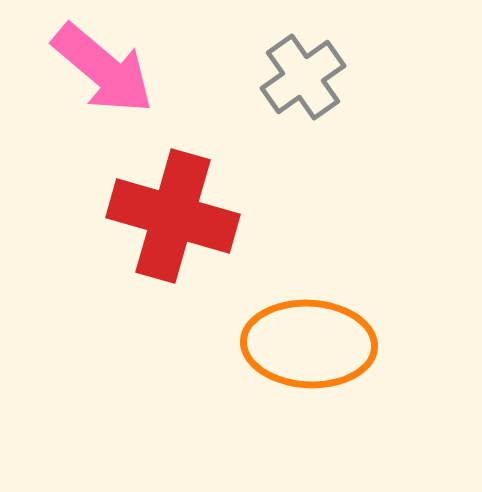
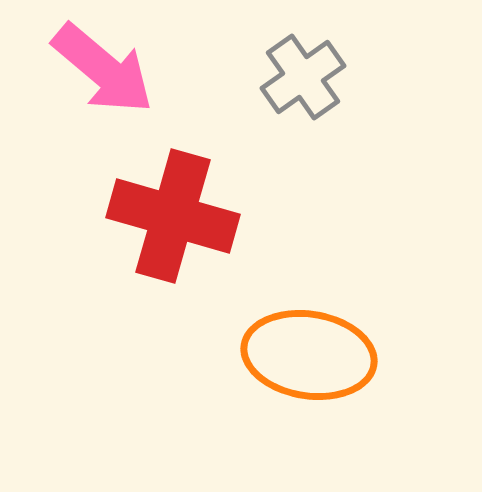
orange ellipse: moved 11 px down; rotated 6 degrees clockwise
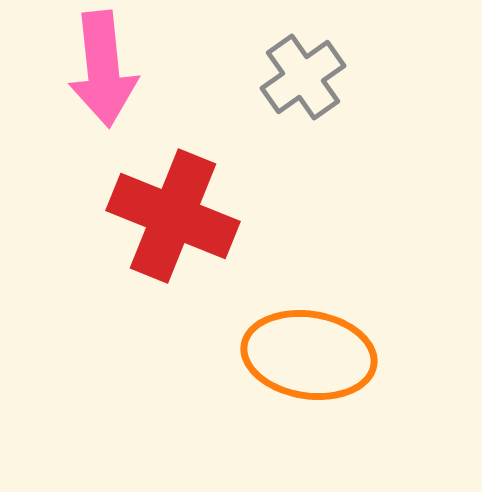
pink arrow: rotated 44 degrees clockwise
red cross: rotated 6 degrees clockwise
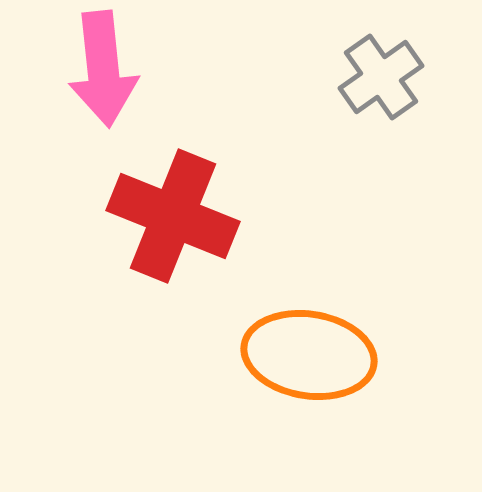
gray cross: moved 78 px right
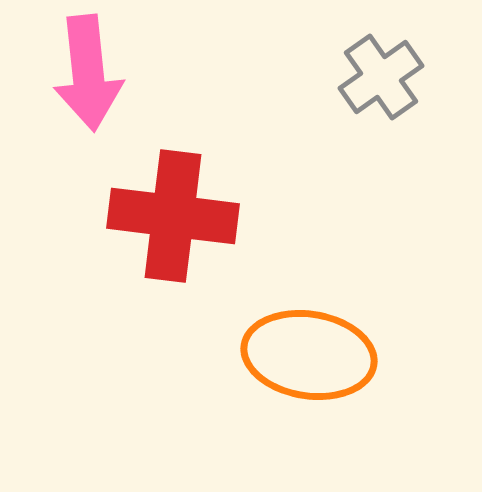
pink arrow: moved 15 px left, 4 px down
red cross: rotated 15 degrees counterclockwise
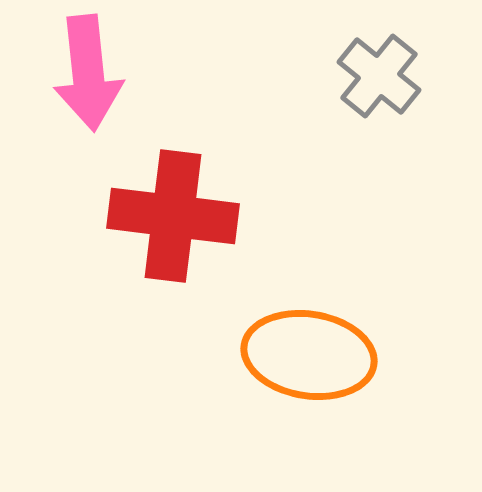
gray cross: moved 2 px left, 1 px up; rotated 16 degrees counterclockwise
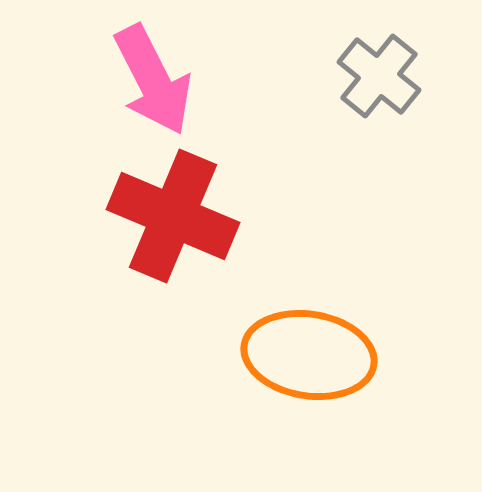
pink arrow: moved 65 px right, 7 px down; rotated 21 degrees counterclockwise
red cross: rotated 16 degrees clockwise
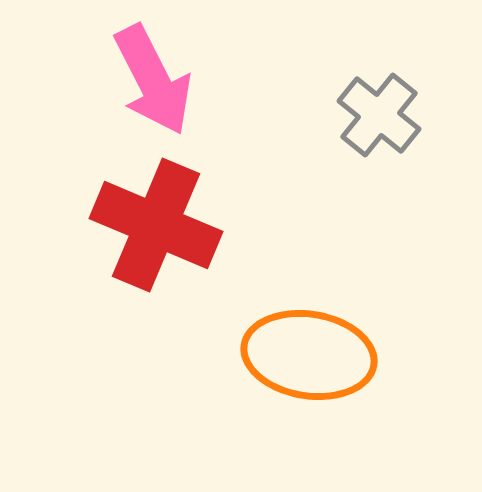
gray cross: moved 39 px down
red cross: moved 17 px left, 9 px down
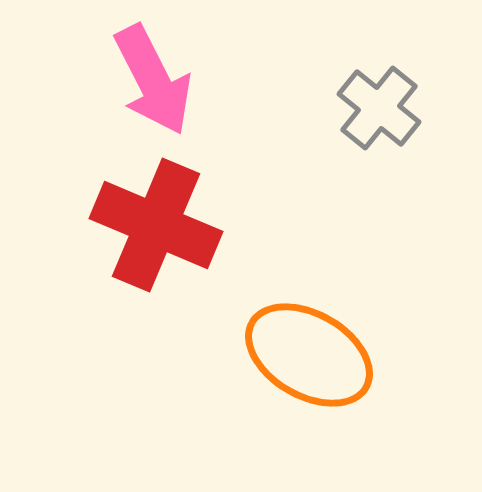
gray cross: moved 7 px up
orange ellipse: rotated 21 degrees clockwise
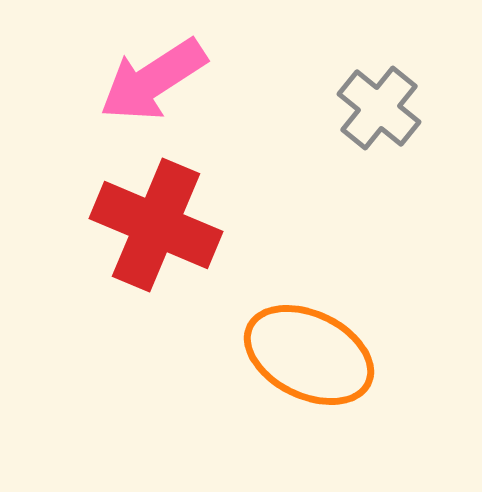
pink arrow: rotated 84 degrees clockwise
orange ellipse: rotated 4 degrees counterclockwise
